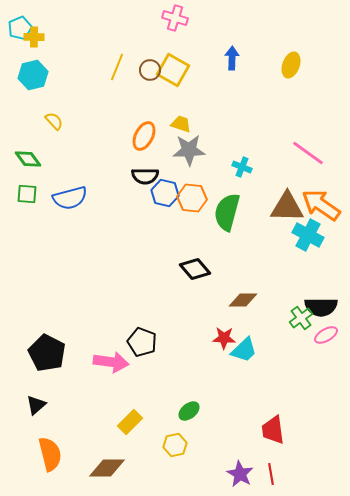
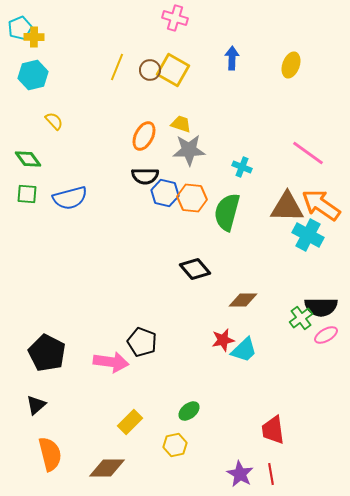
red star at (224, 338): moved 1 px left, 2 px down; rotated 15 degrees counterclockwise
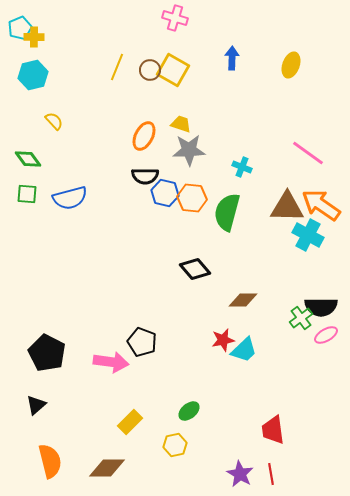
orange semicircle at (50, 454): moved 7 px down
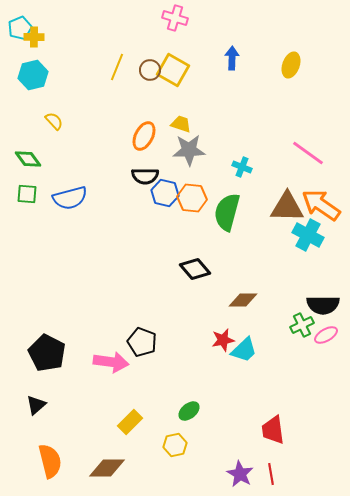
black semicircle at (321, 307): moved 2 px right, 2 px up
green cross at (301, 318): moved 1 px right, 7 px down; rotated 10 degrees clockwise
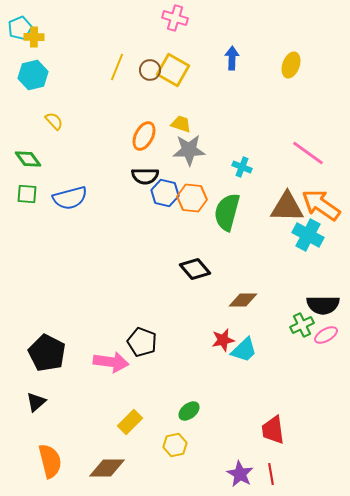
black triangle at (36, 405): moved 3 px up
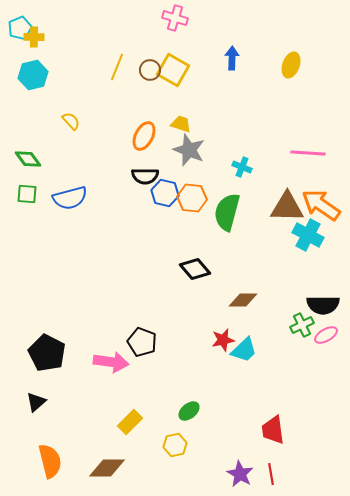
yellow semicircle at (54, 121): moved 17 px right
gray star at (189, 150): rotated 24 degrees clockwise
pink line at (308, 153): rotated 32 degrees counterclockwise
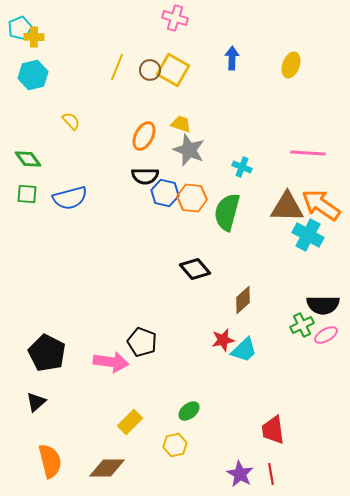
brown diamond at (243, 300): rotated 44 degrees counterclockwise
